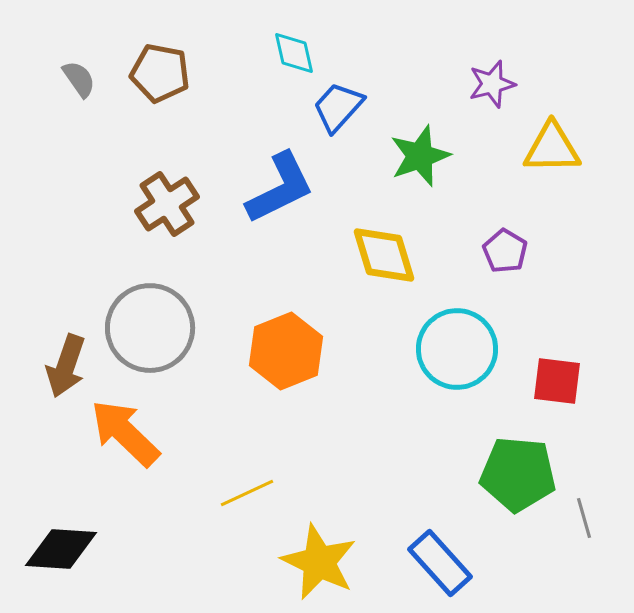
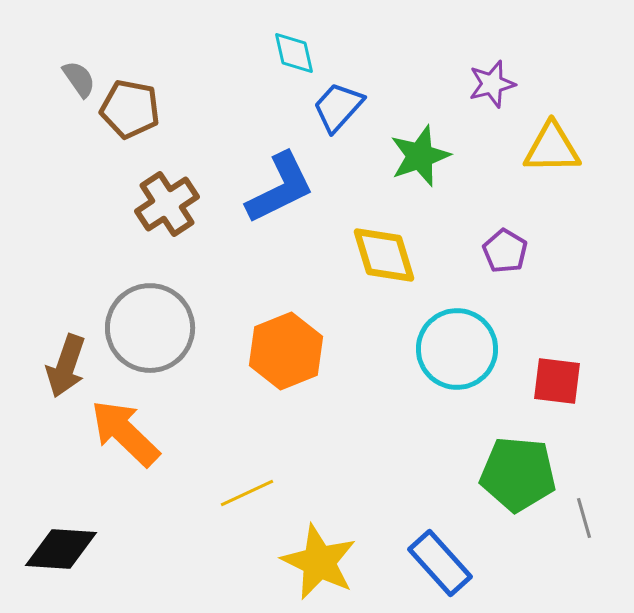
brown pentagon: moved 30 px left, 36 px down
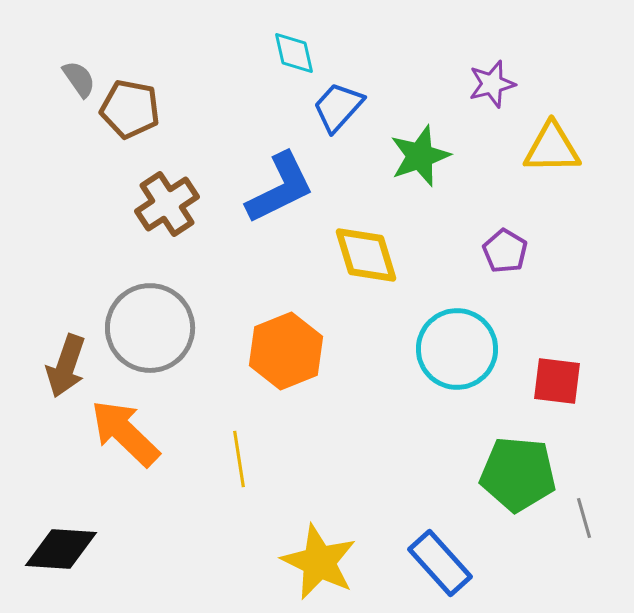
yellow diamond: moved 18 px left
yellow line: moved 8 px left, 34 px up; rotated 74 degrees counterclockwise
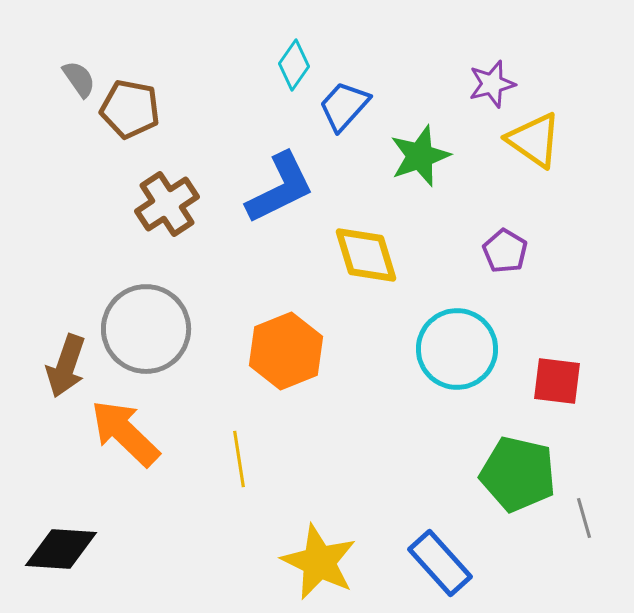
cyan diamond: moved 12 px down; rotated 48 degrees clockwise
blue trapezoid: moved 6 px right, 1 px up
yellow triangle: moved 18 px left, 8 px up; rotated 36 degrees clockwise
gray circle: moved 4 px left, 1 px down
green pentagon: rotated 8 degrees clockwise
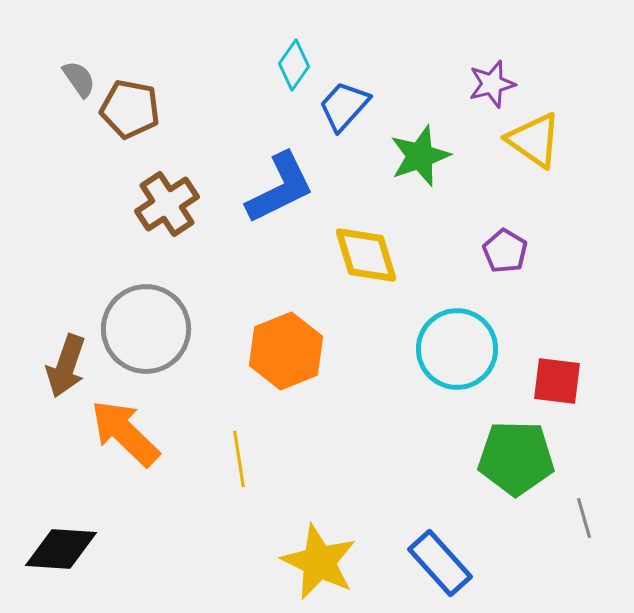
green pentagon: moved 2 px left, 16 px up; rotated 12 degrees counterclockwise
